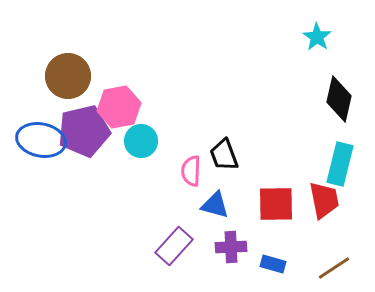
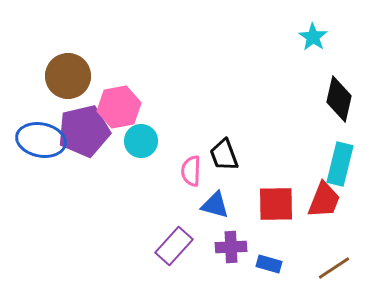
cyan star: moved 4 px left
red trapezoid: rotated 33 degrees clockwise
blue rectangle: moved 4 px left
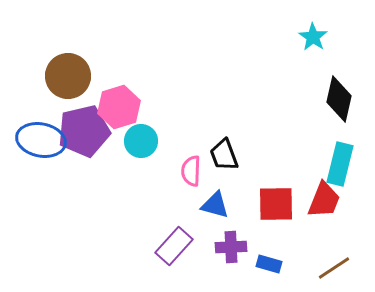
pink hexagon: rotated 6 degrees counterclockwise
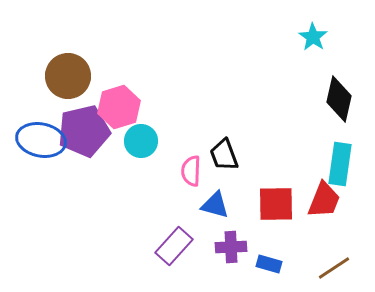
cyan rectangle: rotated 6 degrees counterclockwise
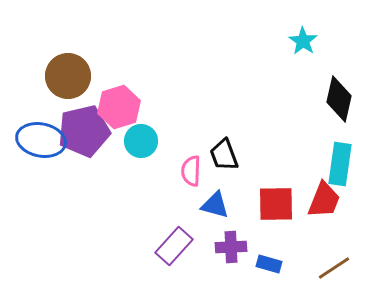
cyan star: moved 10 px left, 4 px down
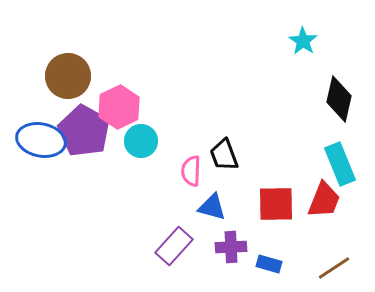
pink hexagon: rotated 9 degrees counterclockwise
purple pentagon: rotated 30 degrees counterclockwise
cyan rectangle: rotated 30 degrees counterclockwise
blue triangle: moved 3 px left, 2 px down
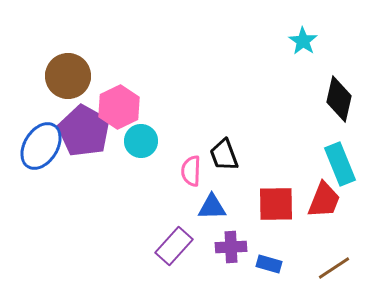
blue ellipse: moved 6 px down; rotated 69 degrees counterclockwise
blue triangle: rotated 16 degrees counterclockwise
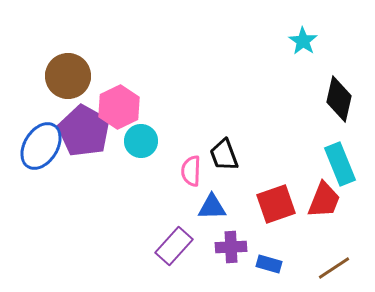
red square: rotated 18 degrees counterclockwise
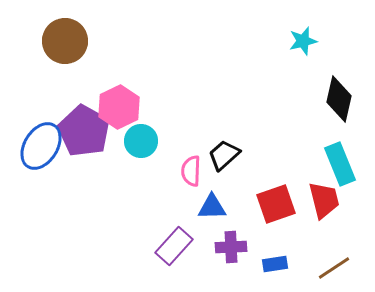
cyan star: rotated 24 degrees clockwise
brown circle: moved 3 px left, 35 px up
black trapezoid: rotated 68 degrees clockwise
red trapezoid: rotated 36 degrees counterclockwise
blue rectangle: moved 6 px right; rotated 25 degrees counterclockwise
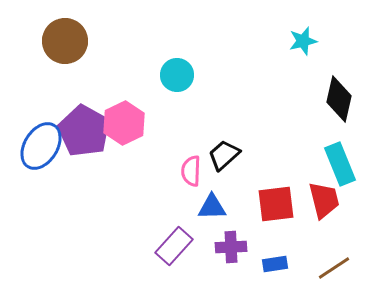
pink hexagon: moved 5 px right, 16 px down
cyan circle: moved 36 px right, 66 px up
red square: rotated 12 degrees clockwise
